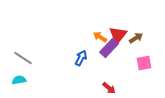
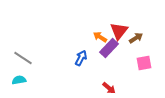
red triangle: moved 1 px right, 4 px up
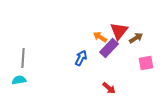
gray line: rotated 60 degrees clockwise
pink square: moved 2 px right
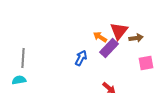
brown arrow: rotated 24 degrees clockwise
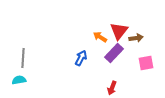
purple rectangle: moved 5 px right, 5 px down
red arrow: moved 3 px right; rotated 72 degrees clockwise
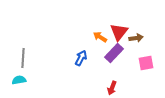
red triangle: moved 1 px down
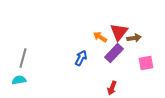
brown arrow: moved 2 px left
gray line: rotated 12 degrees clockwise
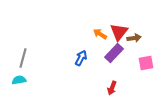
orange arrow: moved 3 px up
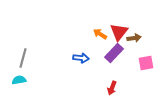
blue arrow: rotated 70 degrees clockwise
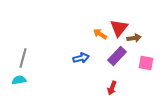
red triangle: moved 4 px up
purple rectangle: moved 3 px right, 3 px down
blue arrow: rotated 21 degrees counterclockwise
pink square: rotated 21 degrees clockwise
